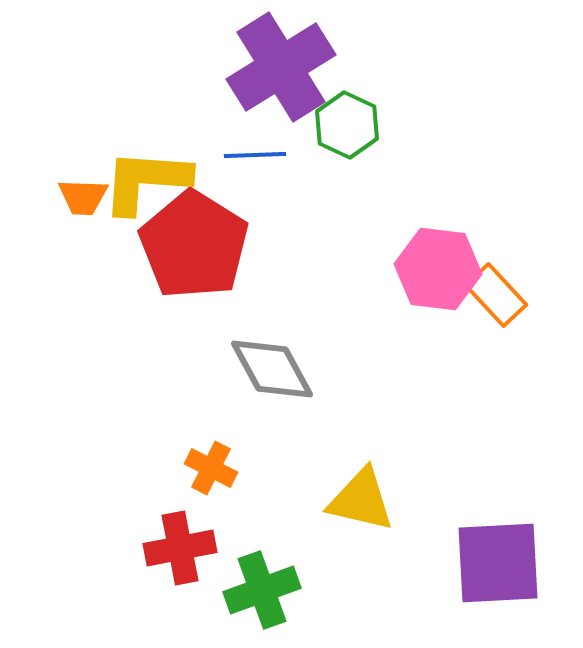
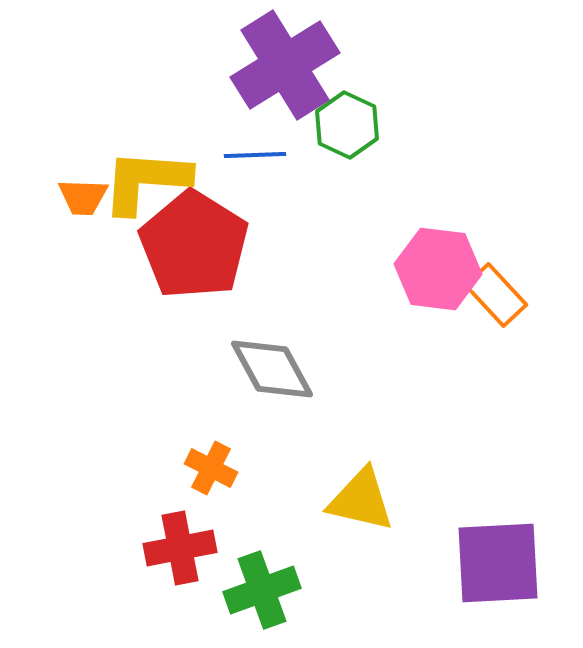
purple cross: moved 4 px right, 2 px up
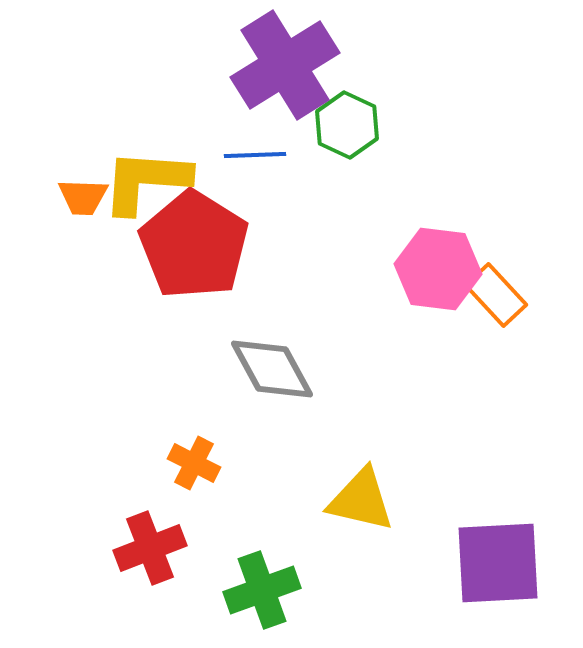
orange cross: moved 17 px left, 5 px up
red cross: moved 30 px left; rotated 10 degrees counterclockwise
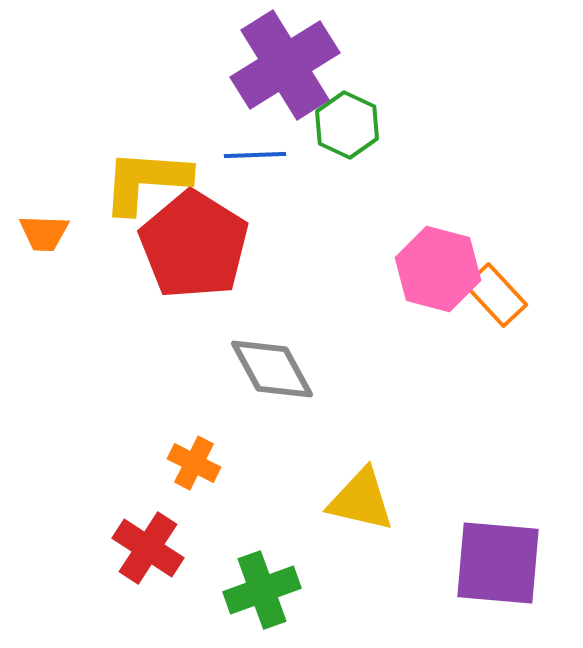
orange trapezoid: moved 39 px left, 36 px down
pink hexagon: rotated 8 degrees clockwise
red cross: moved 2 px left; rotated 36 degrees counterclockwise
purple square: rotated 8 degrees clockwise
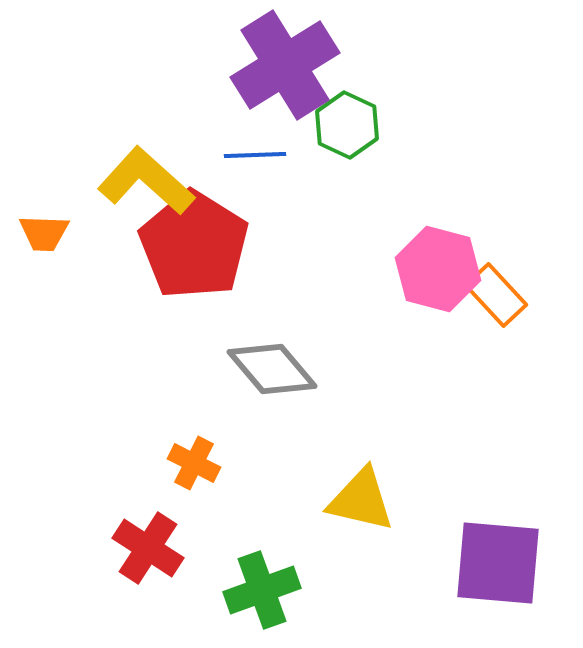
yellow L-shape: rotated 38 degrees clockwise
gray diamond: rotated 12 degrees counterclockwise
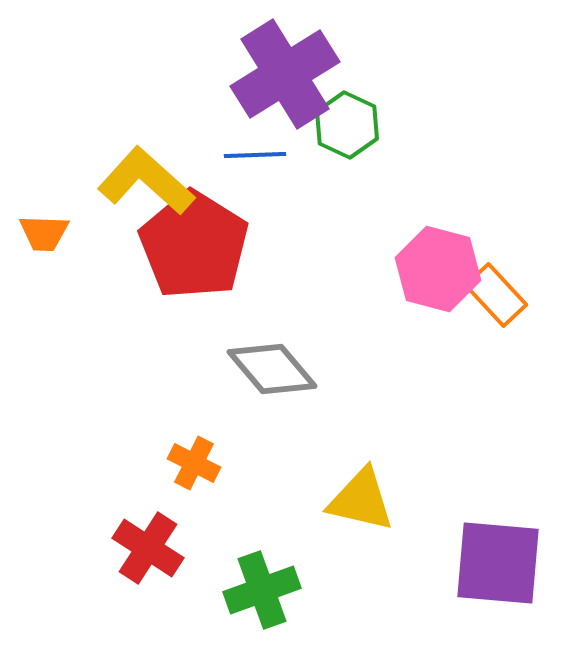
purple cross: moved 9 px down
